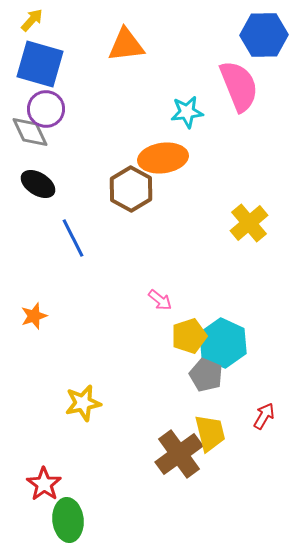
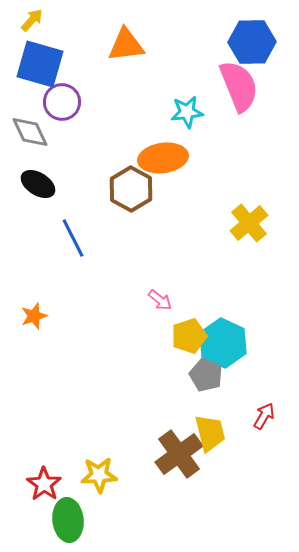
blue hexagon: moved 12 px left, 7 px down
purple circle: moved 16 px right, 7 px up
yellow star: moved 16 px right, 72 px down; rotated 9 degrees clockwise
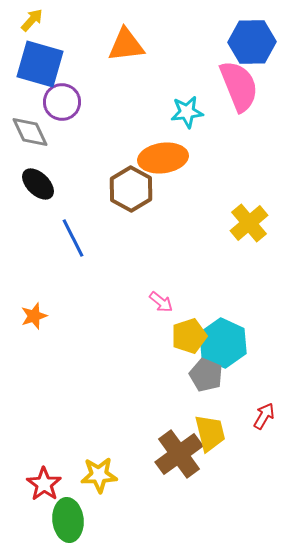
black ellipse: rotated 12 degrees clockwise
pink arrow: moved 1 px right, 2 px down
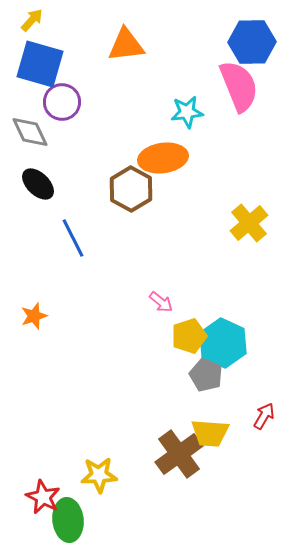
yellow trapezoid: rotated 108 degrees clockwise
red star: moved 1 px left, 13 px down; rotated 8 degrees counterclockwise
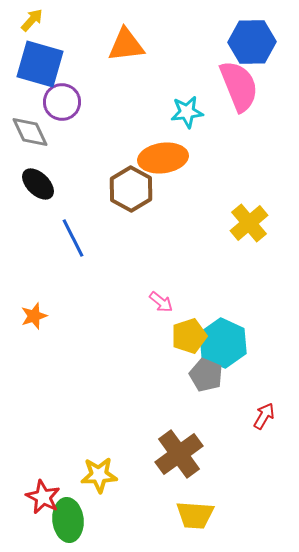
yellow trapezoid: moved 15 px left, 82 px down
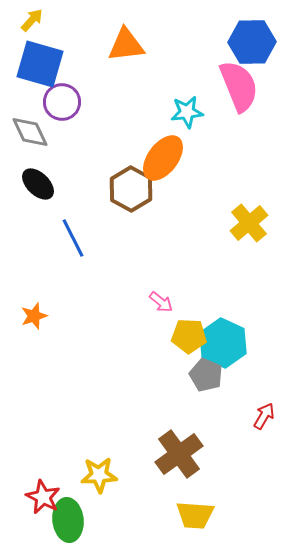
orange ellipse: rotated 45 degrees counterclockwise
yellow pentagon: rotated 20 degrees clockwise
